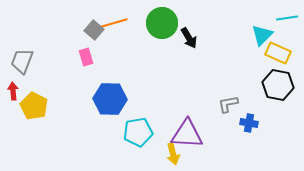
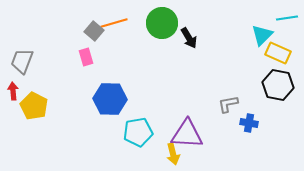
gray square: moved 1 px down
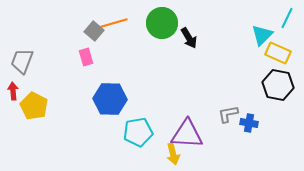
cyan line: rotated 55 degrees counterclockwise
gray L-shape: moved 10 px down
